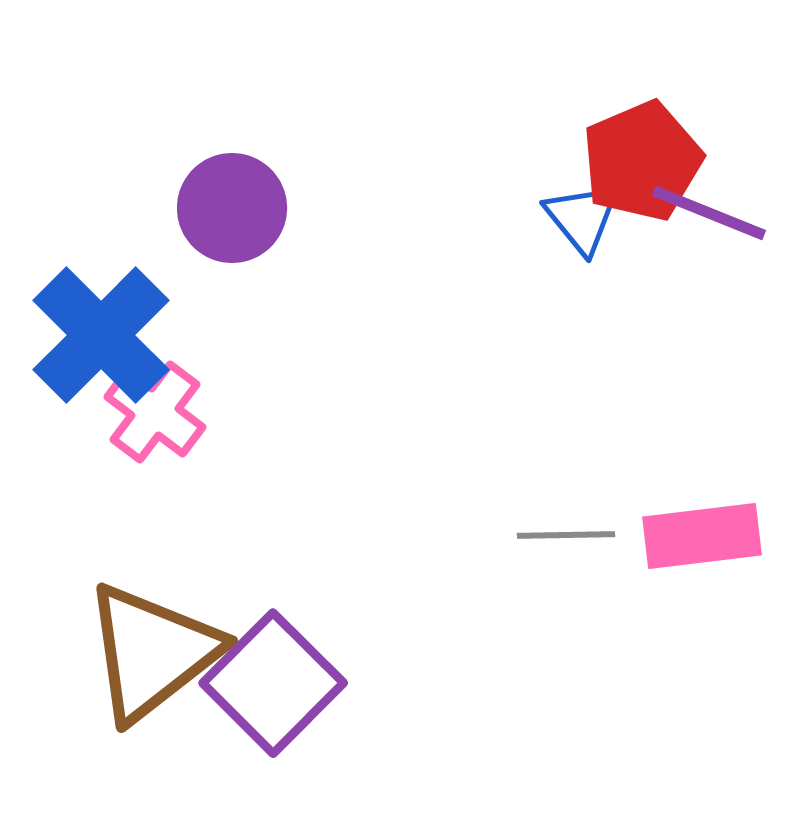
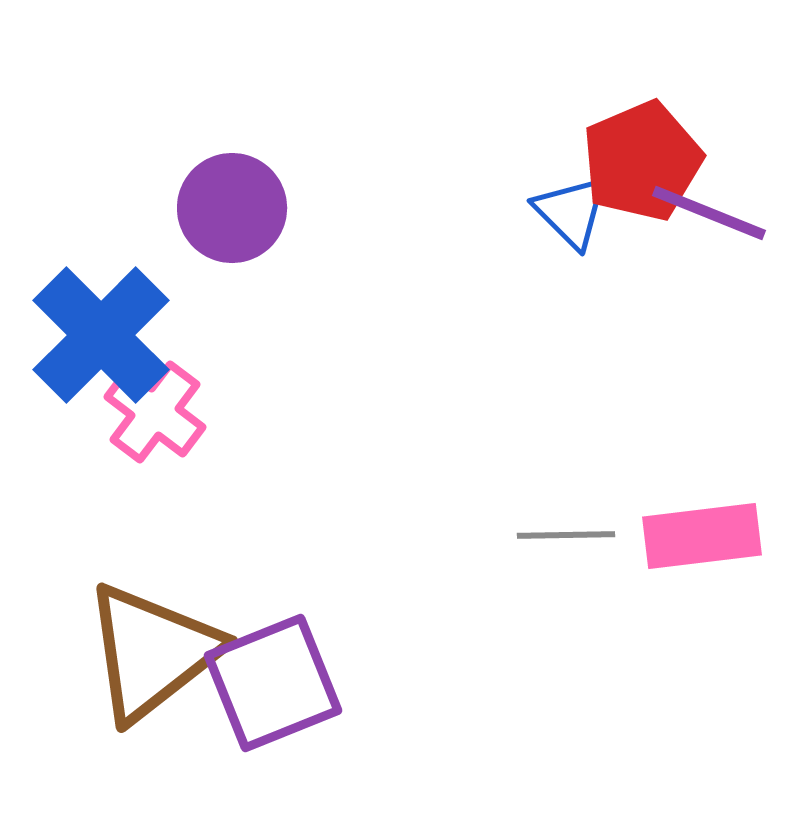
blue triangle: moved 11 px left, 6 px up; rotated 6 degrees counterclockwise
purple square: rotated 23 degrees clockwise
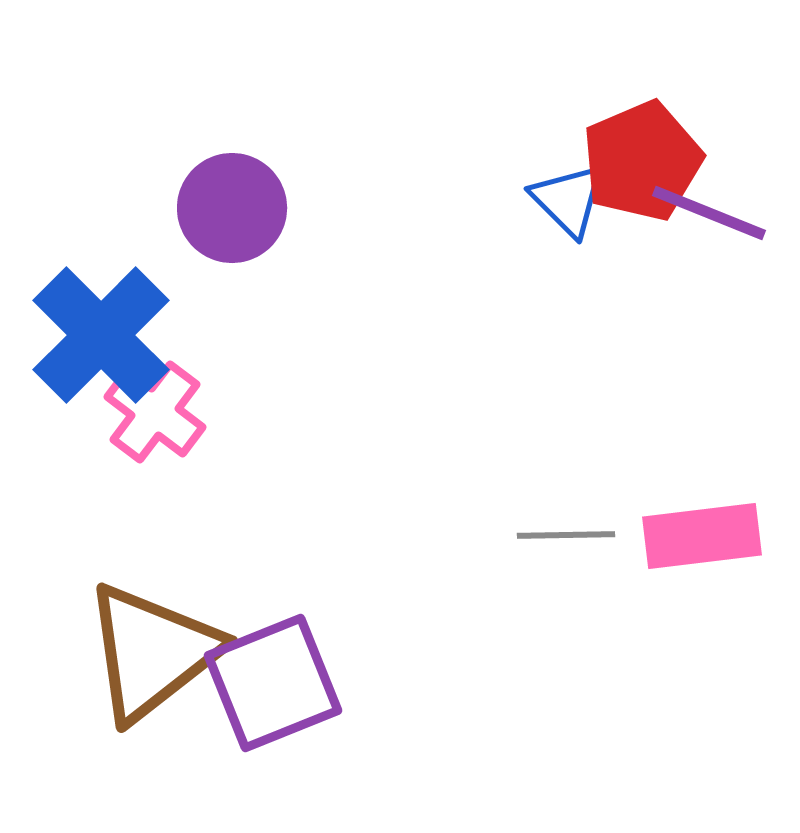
blue triangle: moved 3 px left, 12 px up
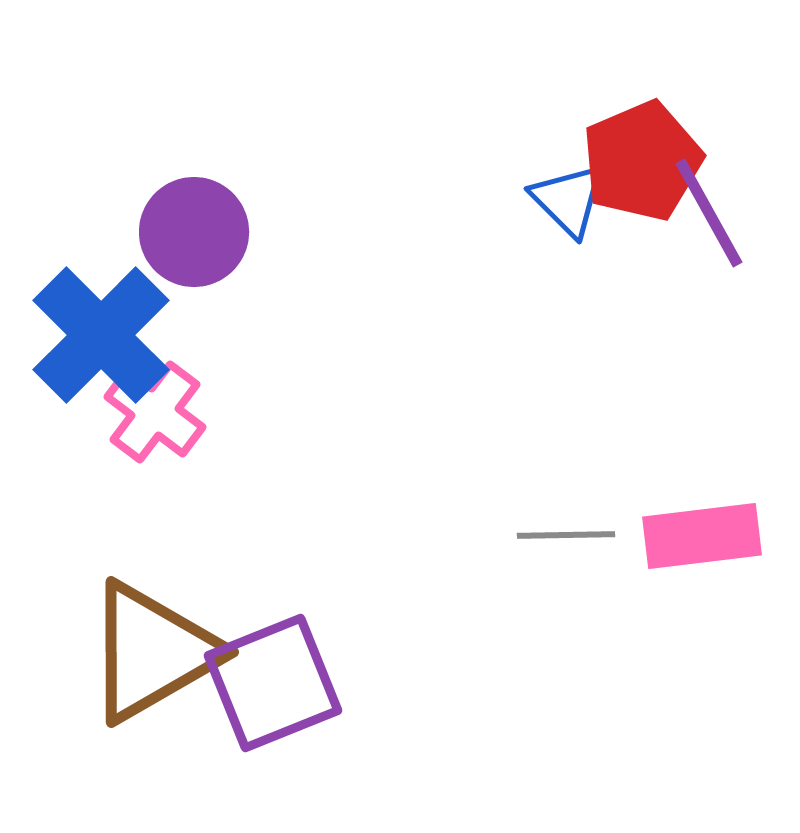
purple circle: moved 38 px left, 24 px down
purple line: rotated 39 degrees clockwise
brown triangle: rotated 8 degrees clockwise
